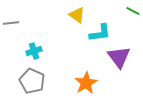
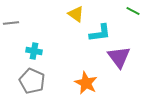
yellow triangle: moved 1 px left, 1 px up
cyan cross: rotated 28 degrees clockwise
orange star: rotated 15 degrees counterclockwise
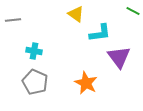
gray line: moved 2 px right, 3 px up
gray pentagon: moved 3 px right, 1 px down
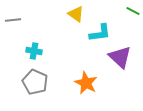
purple triangle: moved 1 px right; rotated 10 degrees counterclockwise
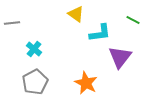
green line: moved 9 px down
gray line: moved 1 px left, 3 px down
cyan cross: moved 2 px up; rotated 28 degrees clockwise
purple triangle: rotated 25 degrees clockwise
gray pentagon: rotated 20 degrees clockwise
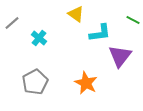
gray line: rotated 35 degrees counterclockwise
cyan cross: moved 5 px right, 11 px up
purple triangle: moved 1 px up
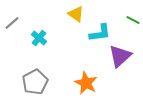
purple triangle: rotated 10 degrees clockwise
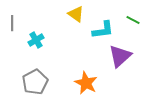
gray line: rotated 49 degrees counterclockwise
cyan L-shape: moved 3 px right, 3 px up
cyan cross: moved 3 px left, 2 px down; rotated 21 degrees clockwise
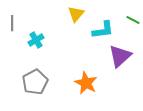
yellow triangle: rotated 36 degrees clockwise
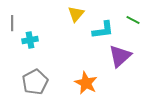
cyan cross: moved 6 px left; rotated 21 degrees clockwise
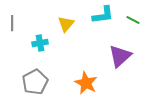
yellow triangle: moved 10 px left, 10 px down
cyan L-shape: moved 15 px up
cyan cross: moved 10 px right, 3 px down
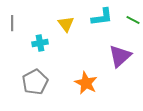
cyan L-shape: moved 1 px left, 2 px down
yellow triangle: rotated 18 degrees counterclockwise
